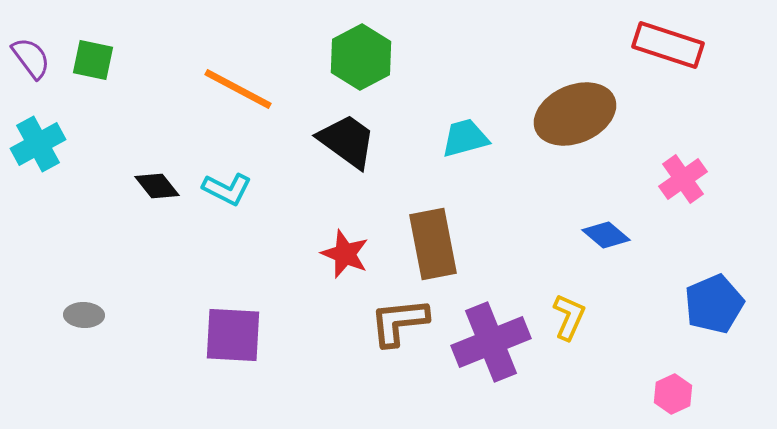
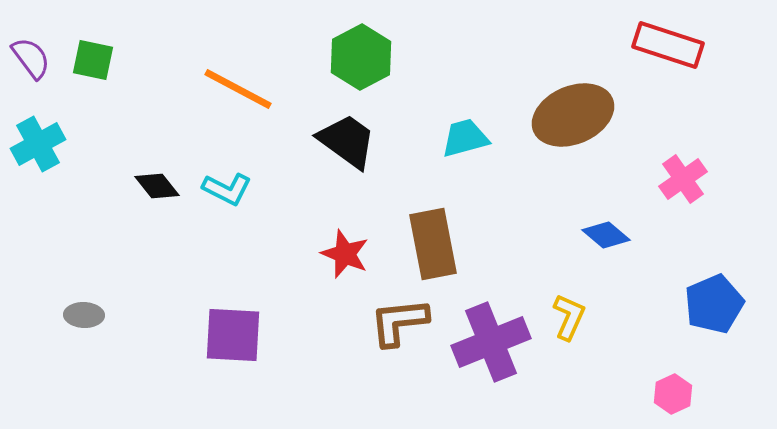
brown ellipse: moved 2 px left, 1 px down
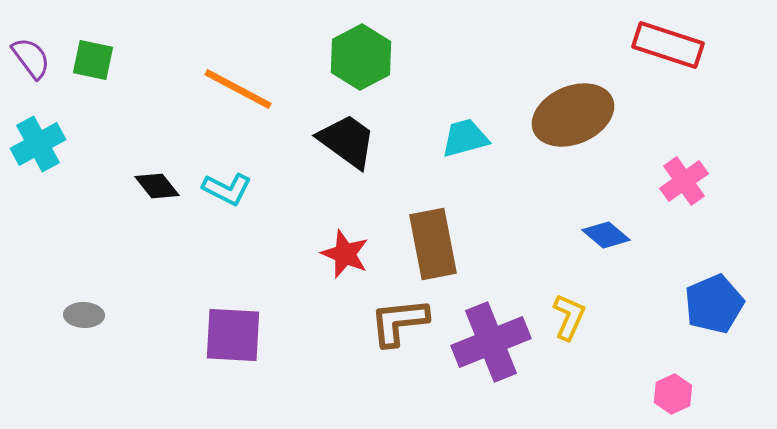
pink cross: moved 1 px right, 2 px down
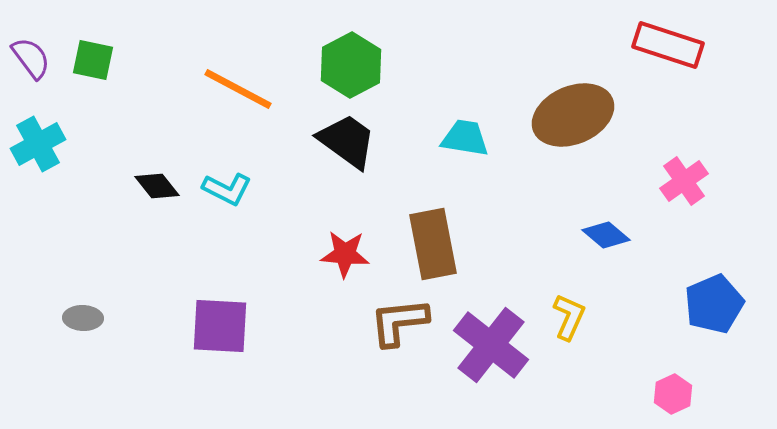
green hexagon: moved 10 px left, 8 px down
cyan trapezoid: rotated 24 degrees clockwise
red star: rotated 18 degrees counterclockwise
gray ellipse: moved 1 px left, 3 px down
purple square: moved 13 px left, 9 px up
purple cross: moved 3 px down; rotated 30 degrees counterclockwise
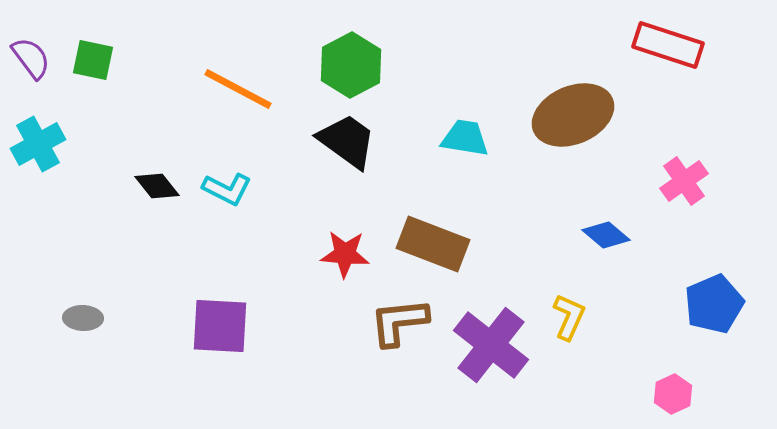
brown rectangle: rotated 58 degrees counterclockwise
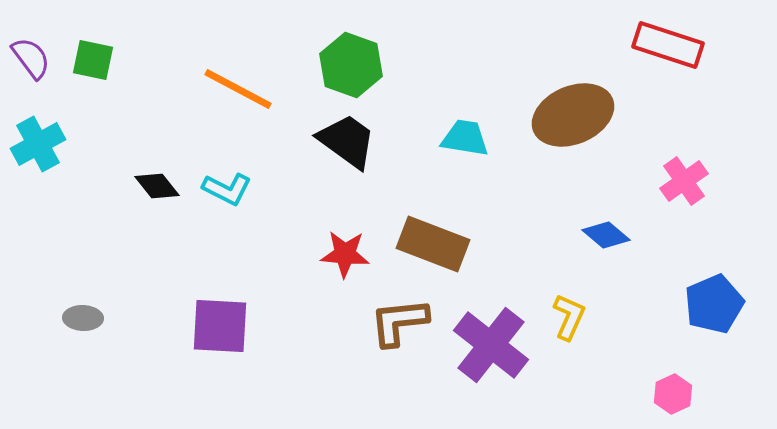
green hexagon: rotated 12 degrees counterclockwise
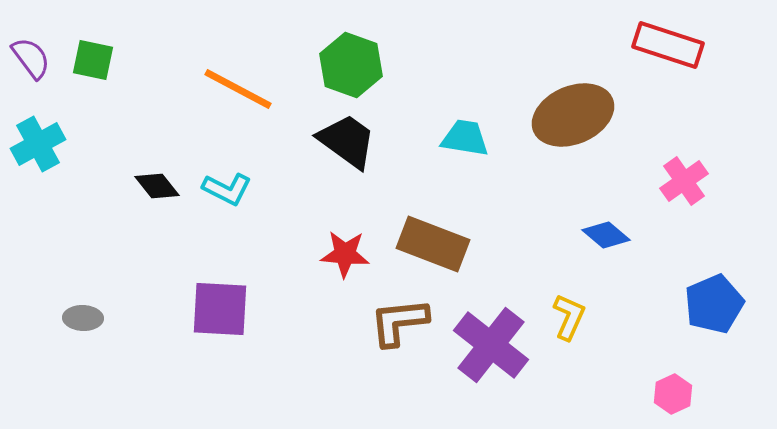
purple square: moved 17 px up
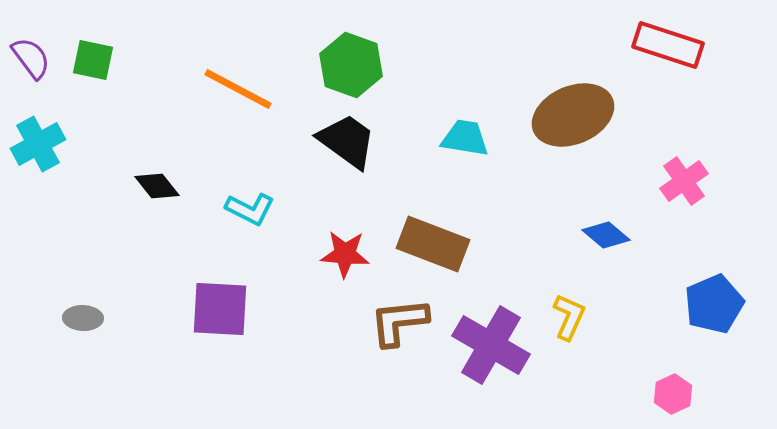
cyan L-shape: moved 23 px right, 20 px down
purple cross: rotated 8 degrees counterclockwise
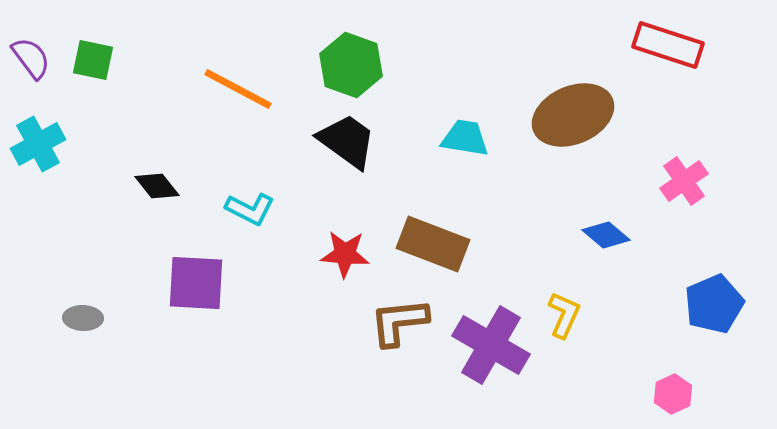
purple square: moved 24 px left, 26 px up
yellow L-shape: moved 5 px left, 2 px up
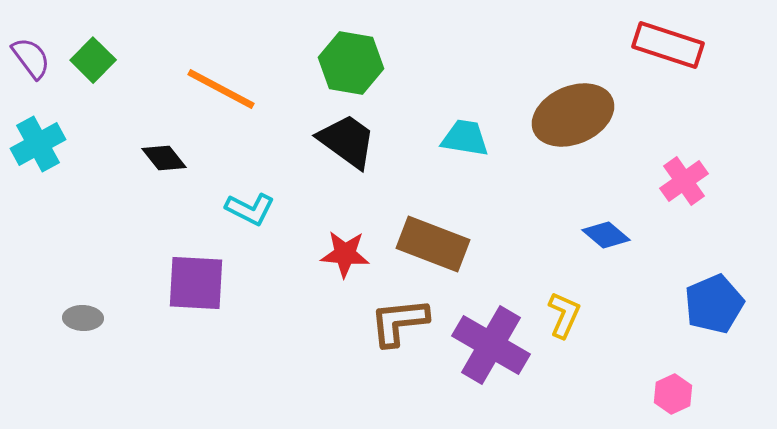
green square: rotated 33 degrees clockwise
green hexagon: moved 2 px up; rotated 10 degrees counterclockwise
orange line: moved 17 px left
black diamond: moved 7 px right, 28 px up
